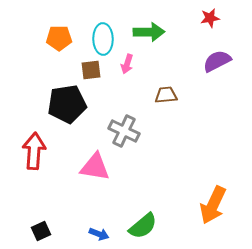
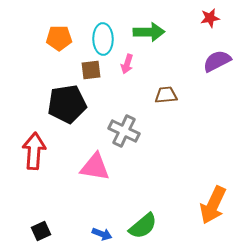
blue arrow: moved 3 px right
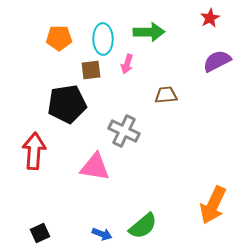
red star: rotated 18 degrees counterclockwise
black square: moved 1 px left, 2 px down
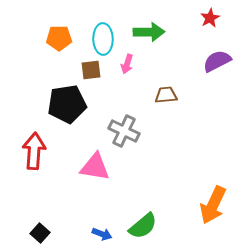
black square: rotated 24 degrees counterclockwise
